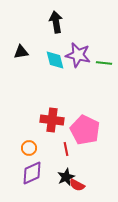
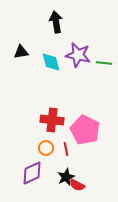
cyan diamond: moved 4 px left, 2 px down
orange circle: moved 17 px right
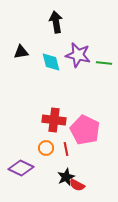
red cross: moved 2 px right
purple diamond: moved 11 px left, 5 px up; rotated 50 degrees clockwise
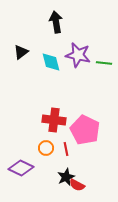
black triangle: rotated 28 degrees counterclockwise
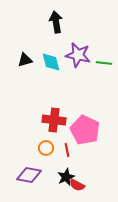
black triangle: moved 4 px right, 8 px down; rotated 21 degrees clockwise
red line: moved 1 px right, 1 px down
purple diamond: moved 8 px right, 7 px down; rotated 15 degrees counterclockwise
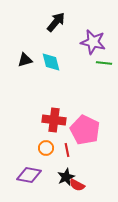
black arrow: rotated 50 degrees clockwise
purple star: moved 15 px right, 13 px up
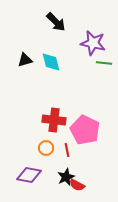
black arrow: rotated 95 degrees clockwise
purple star: moved 1 px down
